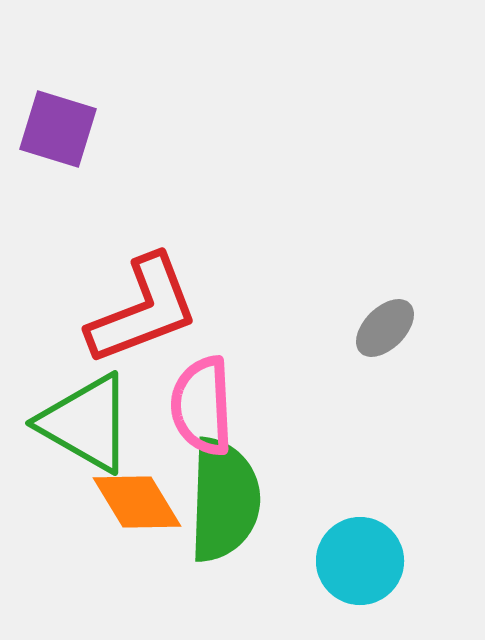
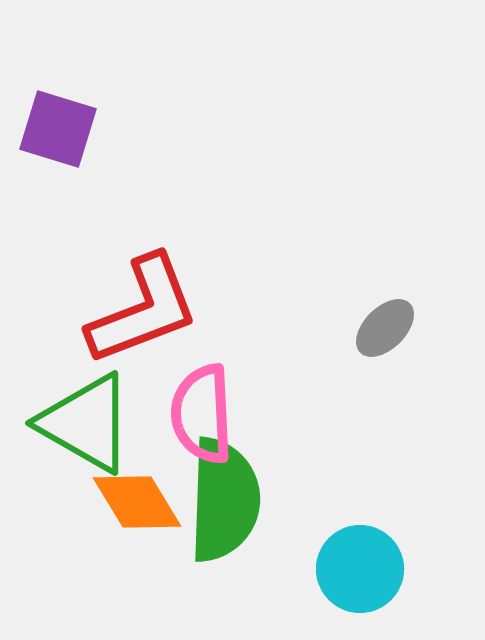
pink semicircle: moved 8 px down
cyan circle: moved 8 px down
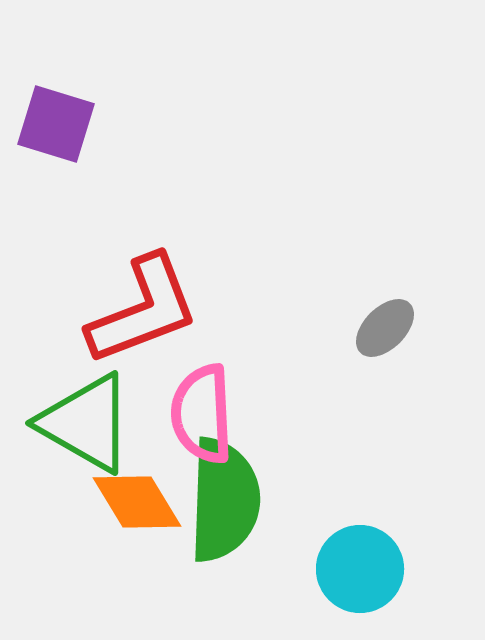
purple square: moved 2 px left, 5 px up
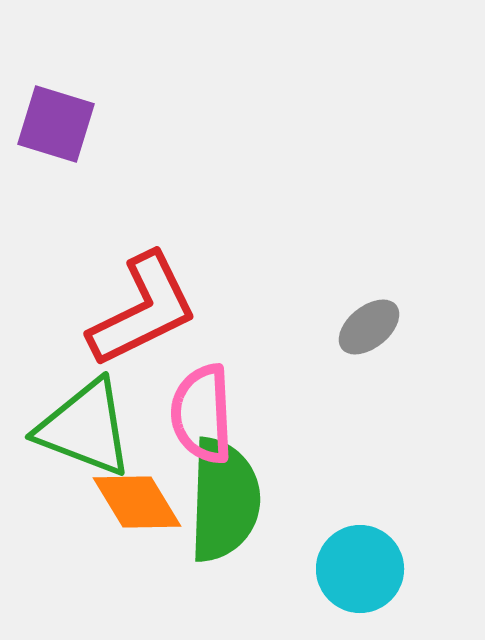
red L-shape: rotated 5 degrees counterclockwise
gray ellipse: moved 16 px left, 1 px up; rotated 6 degrees clockwise
green triangle: moved 1 px left, 5 px down; rotated 9 degrees counterclockwise
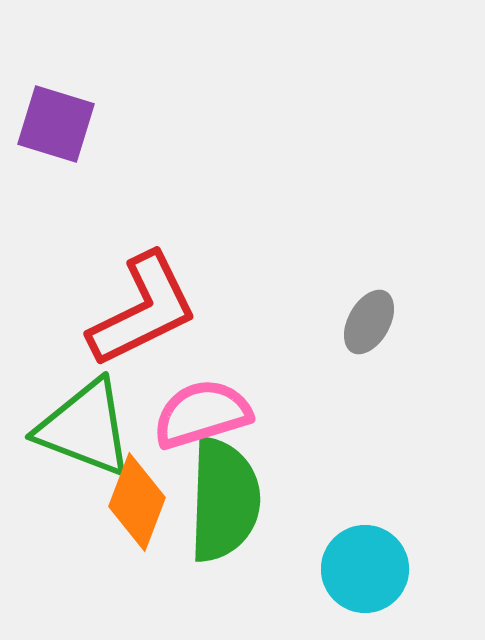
gray ellipse: moved 5 px up; rotated 22 degrees counterclockwise
pink semicircle: rotated 76 degrees clockwise
orange diamond: rotated 52 degrees clockwise
cyan circle: moved 5 px right
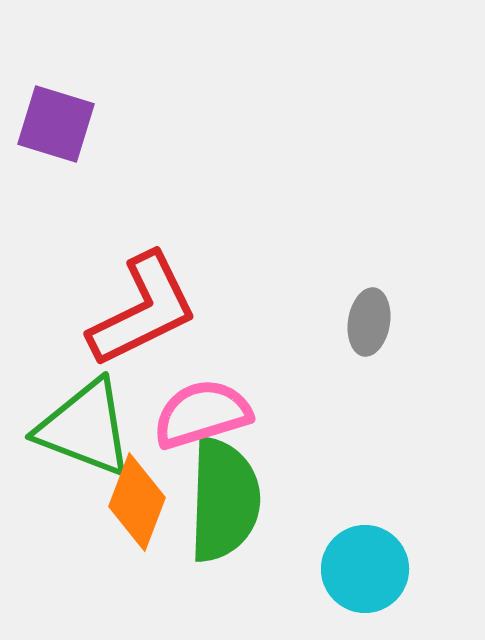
gray ellipse: rotated 20 degrees counterclockwise
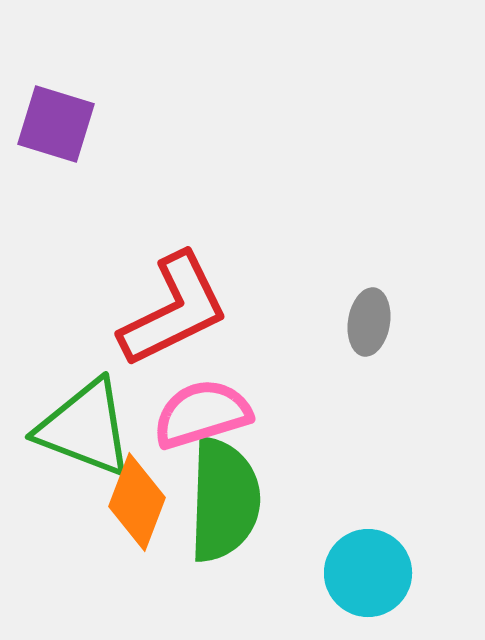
red L-shape: moved 31 px right
cyan circle: moved 3 px right, 4 px down
